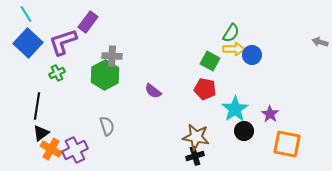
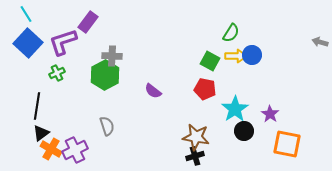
yellow arrow: moved 2 px right, 7 px down
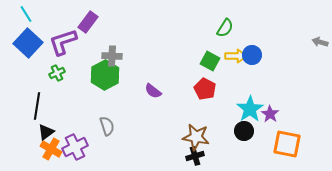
green semicircle: moved 6 px left, 5 px up
red pentagon: rotated 15 degrees clockwise
cyan star: moved 15 px right
black triangle: moved 5 px right, 1 px up
purple cross: moved 3 px up
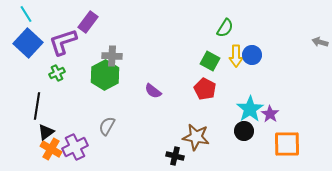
yellow arrow: rotated 90 degrees clockwise
gray semicircle: rotated 132 degrees counterclockwise
orange square: rotated 12 degrees counterclockwise
black cross: moved 20 px left; rotated 30 degrees clockwise
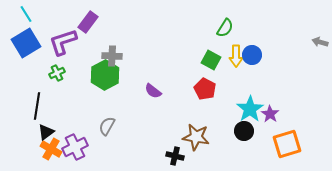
blue square: moved 2 px left; rotated 16 degrees clockwise
green square: moved 1 px right, 1 px up
orange square: rotated 16 degrees counterclockwise
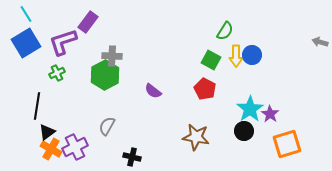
green semicircle: moved 3 px down
black triangle: moved 1 px right
black cross: moved 43 px left, 1 px down
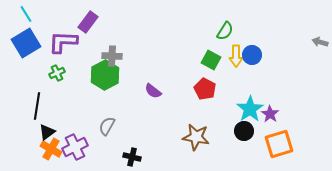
purple L-shape: rotated 20 degrees clockwise
orange square: moved 8 px left
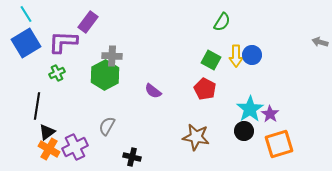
green semicircle: moved 3 px left, 9 px up
orange cross: moved 2 px left
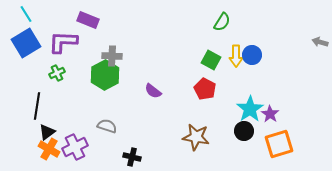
purple rectangle: moved 2 px up; rotated 75 degrees clockwise
gray semicircle: rotated 78 degrees clockwise
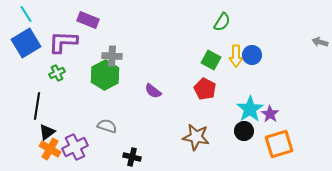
orange cross: moved 1 px right
